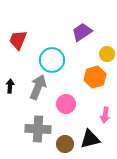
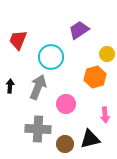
purple trapezoid: moved 3 px left, 2 px up
cyan circle: moved 1 px left, 3 px up
pink arrow: rotated 14 degrees counterclockwise
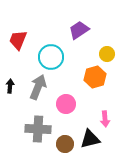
pink arrow: moved 4 px down
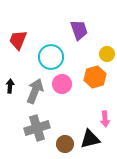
purple trapezoid: rotated 105 degrees clockwise
gray arrow: moved 3 px left, 4 px down
pink circle: moved 4 px left, 20 px up
gray cross: moved 1 px left, 1 px up; rotated 20 degrees counterclockwise
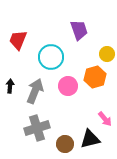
pink circle: moved 6 px right, 2 px down
pink arrow: rotated 35 degrees counterclockwise
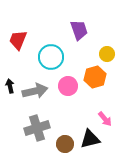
black arrow: rotated 16 degrees counterclockwise
gray arrow: rotated 55 degrees clockwise
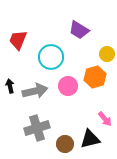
purple trapezoid: rotated 140 degrees clockwise
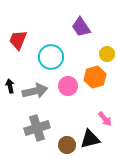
purple trapezoid: moved 2 px right, 3 px up; rotated 25 degrees clockwise
brown circle: moved 2 px right, 1 px down
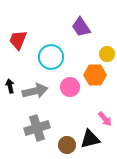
orange hexagon: moved 2 px up; rotated 15 degrees clockwise
pink circle: moved 2 px right, 1 px down
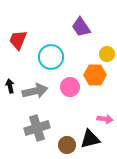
pink arrow: rotated 42 degrees counterclockwise
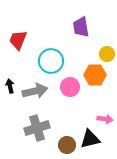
purple trapezoid: rotated 25 degrees clockwise
cyan circle: moved 4 px down
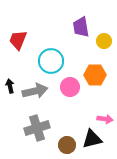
yellow circle: moved 3 px left, 13 px up
black triangle: moved 2 px right
